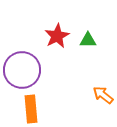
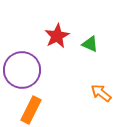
green triangle: moved 2 px right, 4 px down; rotated 24 degrees clockwise
orange arrow: moved 2 px left, 2 px up
orange rectangle: moved 1 px down; rotated 32 degrees clockwise
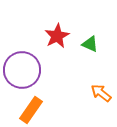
orange rectangle: rotated 8 degrees clockwise
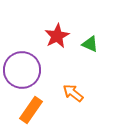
orange arrow: moved 28 px left
